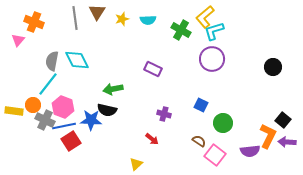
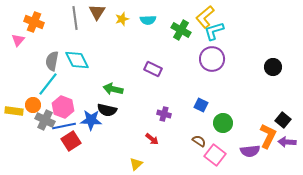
green arrow: rotated 24 degrees clockwise
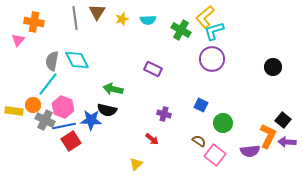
orange cross: rotated 12 degrees counterclockwise
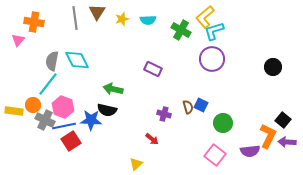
brown semicircle: moved 11 px left, 34 px up; rotated 40 degrees clockwise
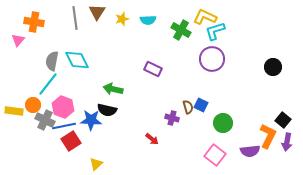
yellow L-shape: rotated 65 degrees clockwise
cyan L-shape: moved 1 px right
purple cross: moved 8 px right, 4 px down
purple arrow: rotated 84 degrees counterclockwise
yellow triangle: moved 40 px left
